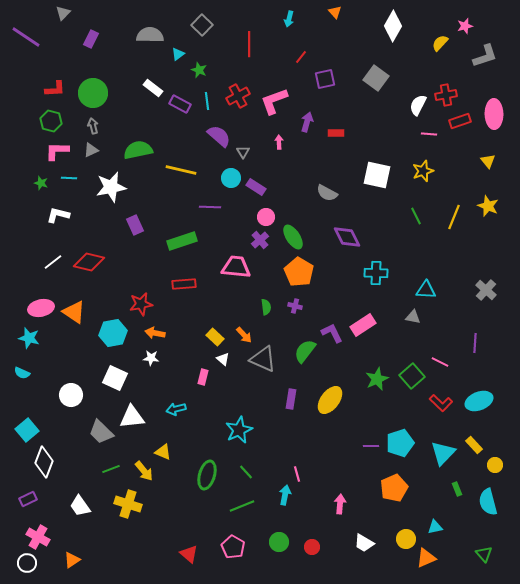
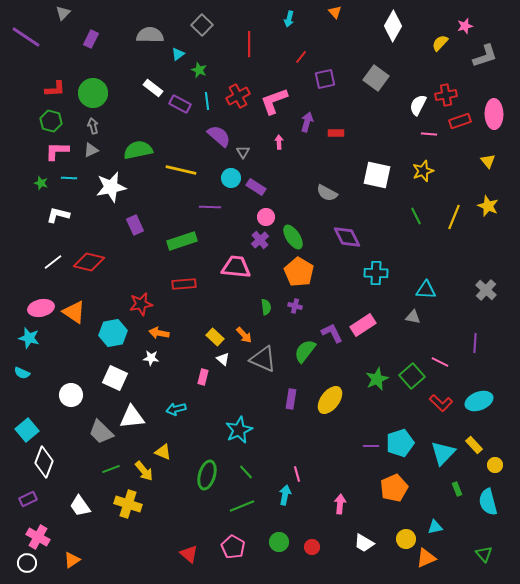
orange arrow at (155, 333): moved 4 px right
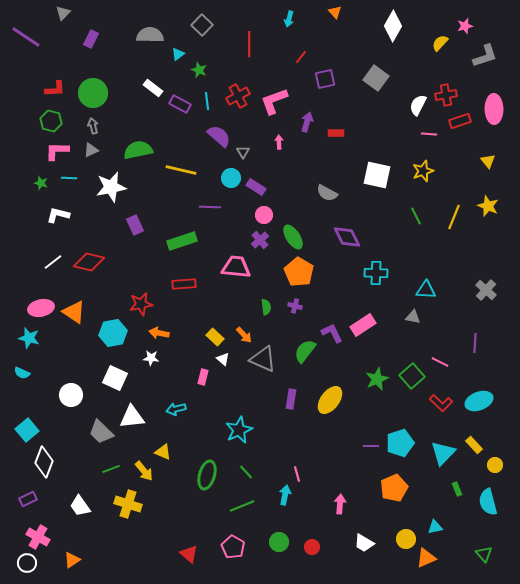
pink ellipse at (494, 114): moved 5 px up
pink circle at (266, 217): moved 2 px left, 2 px up
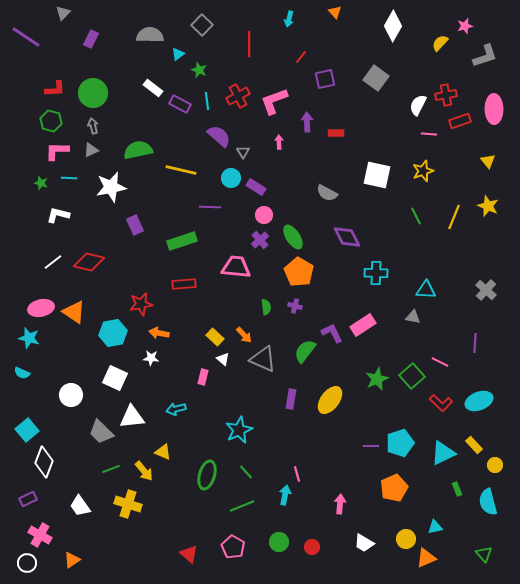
purple arrow at (307, 122): rotated 18 degrees counterclockwise
cyan triangle at (443, 453): rotated 20 degrees clockwise
pink cross at (38, 537): moved 2 px right, 2 px up
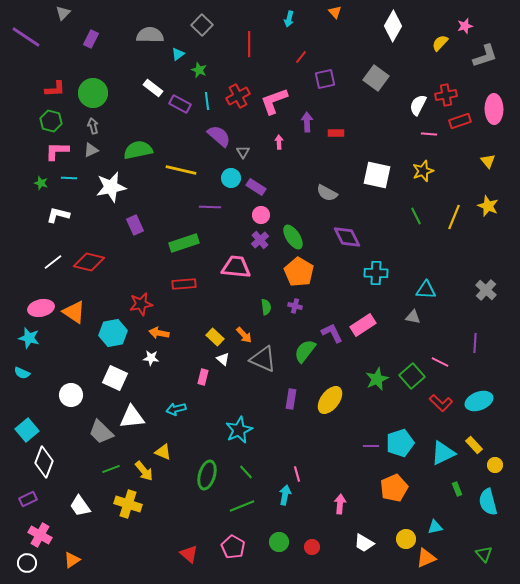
pink circle at (264, 215): moved 3 px left
green rectangle at (182, 241): moved 2 px right, 2 px down
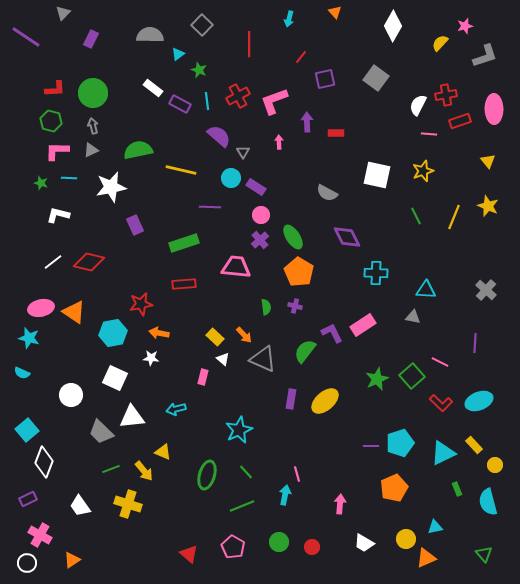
yellow ellipse at (330, 400): moved 5 px left, 1 px down; rotated 12 degrees clockwise
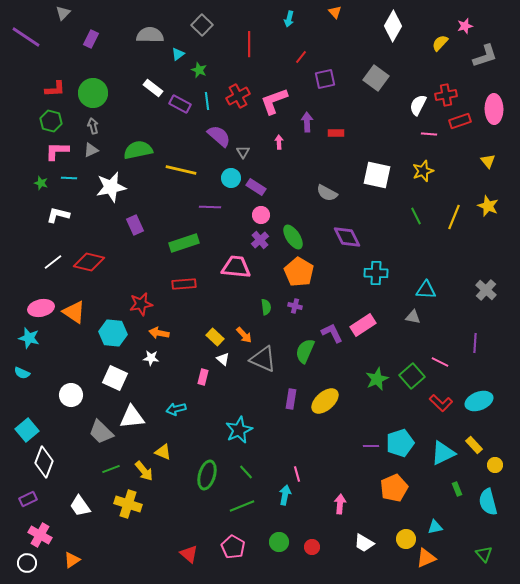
cyan hexagon at (113, 333): rotated 16 degrees clockwise
green semicircle at (305, 351): rotated 15 degrees counterclockwise
